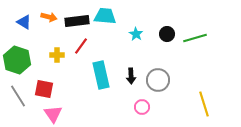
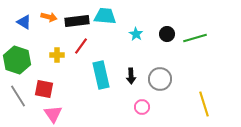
gray circle: moved 2 px right, 1 px up
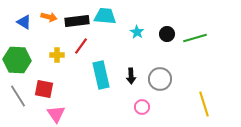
cyan star: moved 1 px right, 2 px up
green hexagon: rotated 16 degrees counterclockwise
pink triangle: moved 3 px right
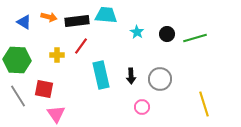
cyan trapezoid: moved 1 px right, 1 px up
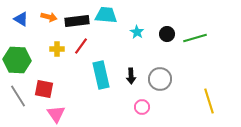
blue triangle: moved 3 px left, 3 px up
yellow cross: moved 6 px up
yellow line: moved 5 px right, 3 px up
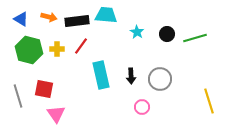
green hexagon: moved 12 px right, 10 px up; rotated 12 degrees clockwise
gray line: rotated 15 degrees clockwise
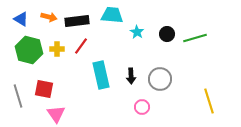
cyan trapezoid: moved 6 px right
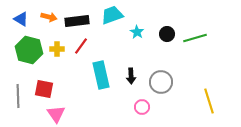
cyan trapezoid: rotated 25 degrees counterclockwise
gray circle: moved 1 px right, 3 px down
gray line: rotated 15 degrees clockwise
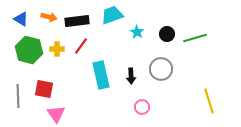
gray circle: moved 13 px up
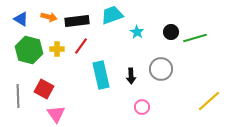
black circle: moved 4 px right, 2 px up
red square: rotated 18 degrees clockwise
yellow line: rotated 65 degrees clockwise
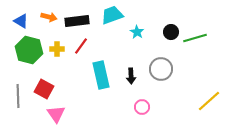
blue triangle: moved 2 px down
